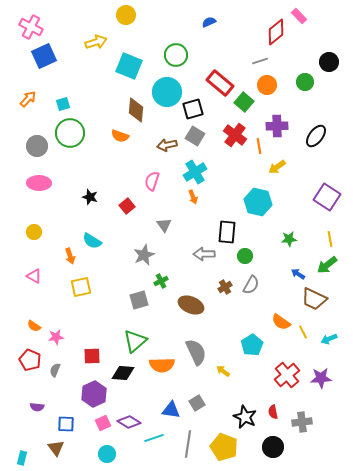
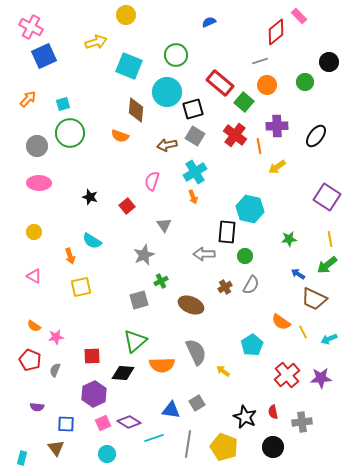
cyan hexagon at (258, 202): moved 8 px left, 7 px down
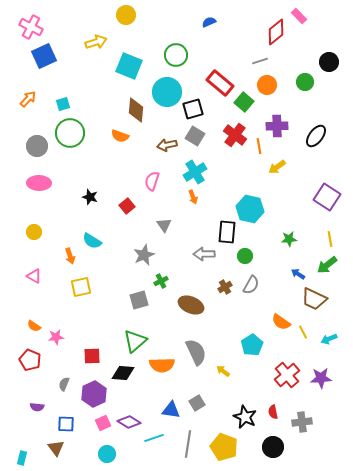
gray semicircle at (55, 370): moved 9 px right, 14 px down
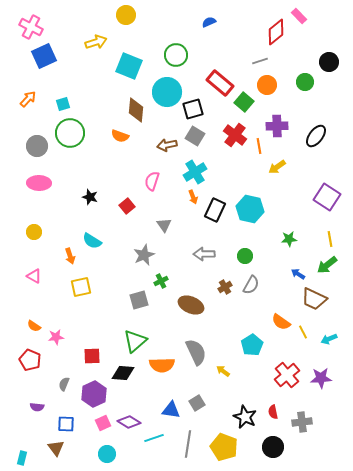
black rectangle at (227, 232): moved 12 px left, 22 px up; rotated 20 degrees clockwise
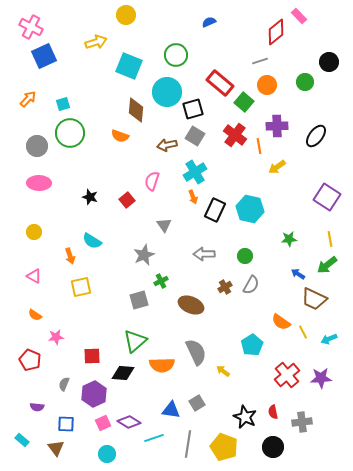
red square at (127, 206): moved 6 px up
orange semicircle at (34, 326): moved 1 px right, 11 px up
cyan rectangle at (22, 458): moved 18 px up; rotated 64 degrees counterclockwise
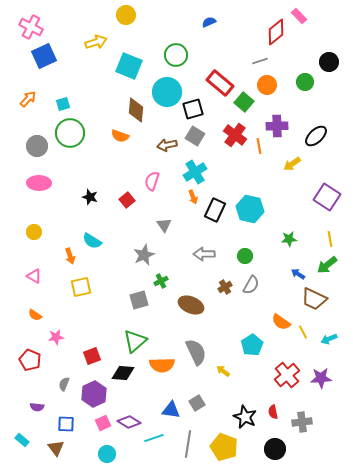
black ellipse at (316, 136): rotated 10 degrees clockwise
yellow arrow at (277, 167): moved 15 px right, 3 px up
red square at (92, 356): rotated 18 degrees counterclockwise
black circle at (273, 447): moved 2 px right, 2 px down
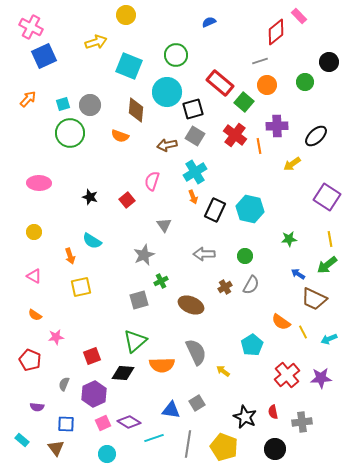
gray circle at (37, 146): moved 53 px right, 41 px up
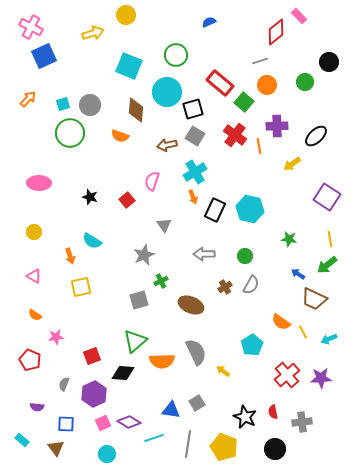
yellow arrow at (96, 42): moved 3 px left, 9 px up
green star at (289, 239): rotated 14 degrees clockwise
orange semicircle at (162, 365): moved 4 px up
